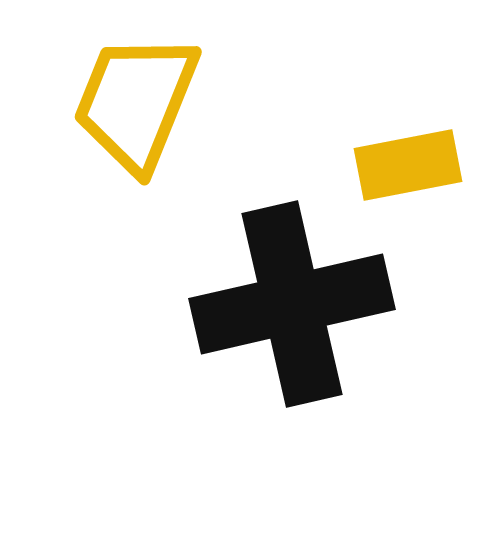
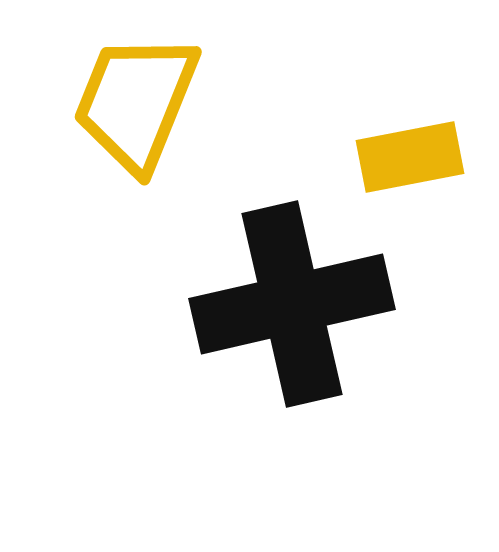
yellow rectangle: moved 2 px right, 8 px up
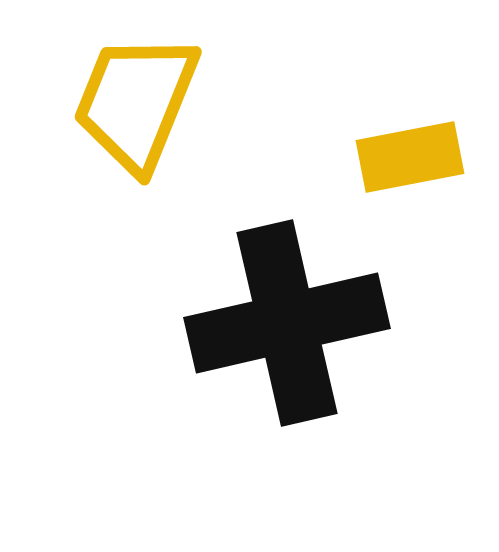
black cross: moved 5 px left, 19 px down
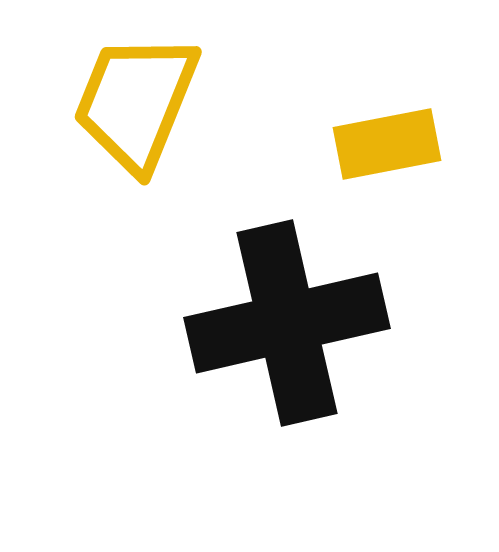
yellow rectangle: moved 23 px left, 13 px up
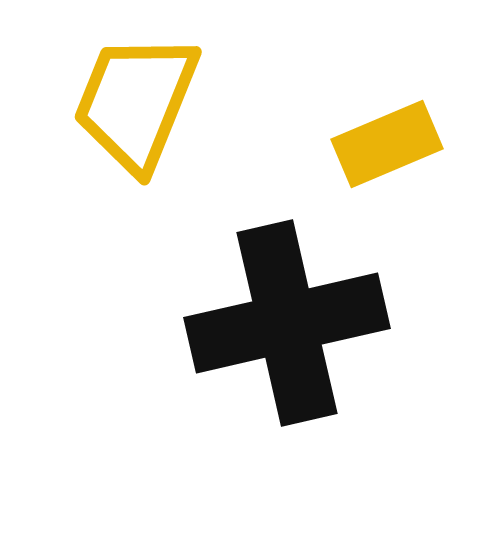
yellow rectangle: rotated 12 degrees counterclockwise
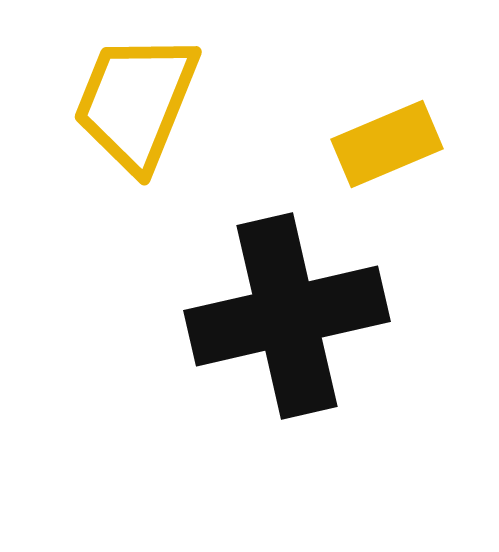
black cross: moved 7 px up
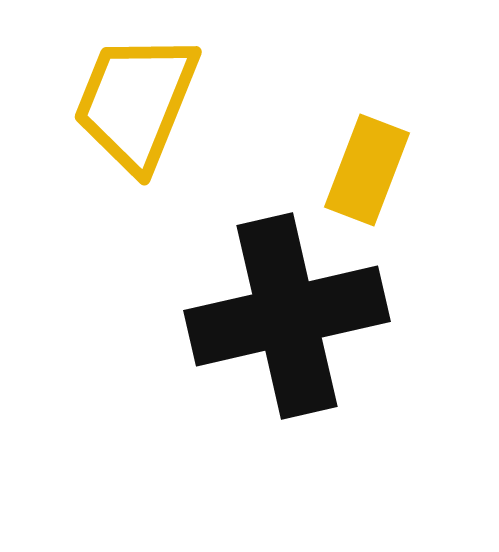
yellow rectangle: moved 20 px left, 26 px down; rotated 46 degrees counterclockwise
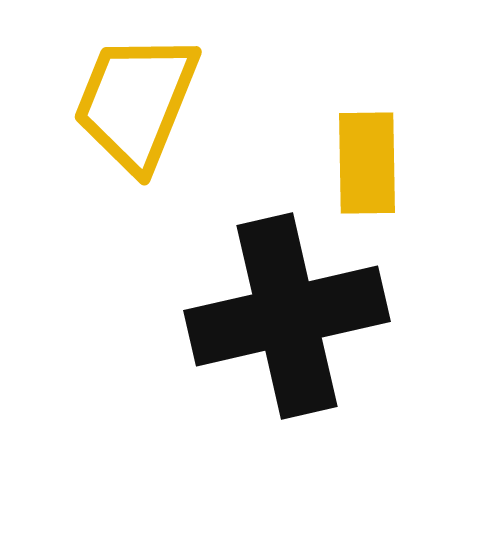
yellow rectangle: moved 7 px up; rotated 22 degrees counterclockwise
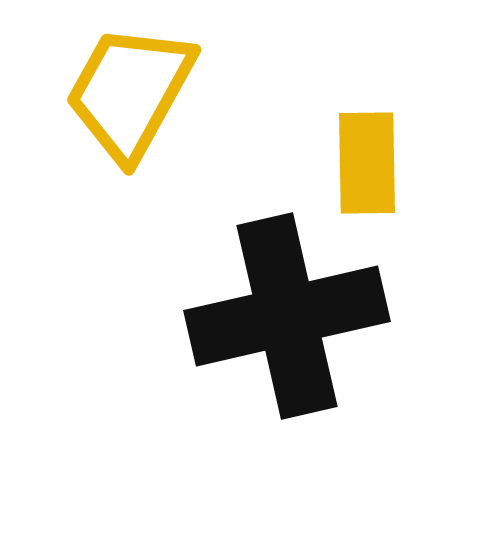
yellow trapezoid: moved 6 px left, 10 px up; rotated 7 degrees clockwise
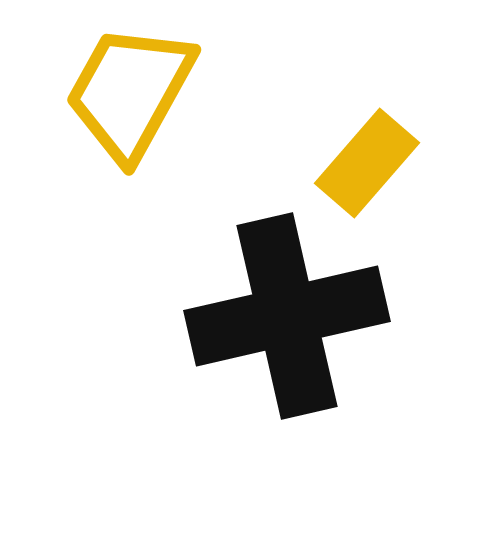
yellow rectangle: rotated 42 degrees clockwise
